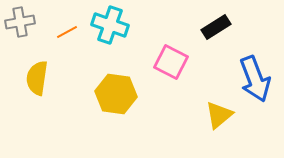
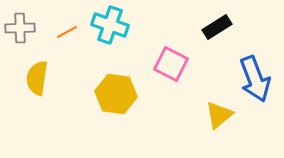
gray cross: moved 6 px down; rotated 8 degrees clockwise
black rectangle: moved 1 px right
pink square: moved 2 px down
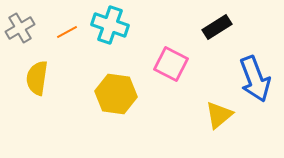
gray cross: rotated 28 degrees counterclockwise
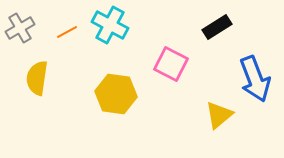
cyan cross: rotated 9 degrees clockwise
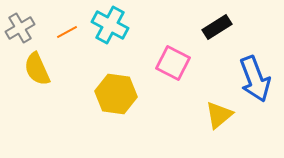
pink square: moved 2 px right, 1 px up
yellow semicircle: moved 9 px up; rotated 32 degrees counterclockwise
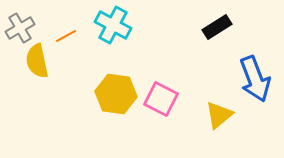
cyan cross: moved 3 px right
orange line: moved 1 px left, 4 px down
pink square: moved 12 px left, 36 px down
yellow semicircle: moved 8 px up; rotated 12 degrees clockwise
